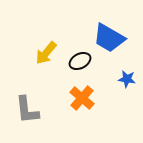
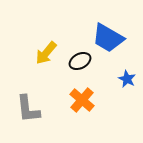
blue trapezoid: moved 1 px left
blue star: rotated 18 degrees clockwise
orange cross: moved 2 px down
gray L-shape: moved 1 px right, 1 px up
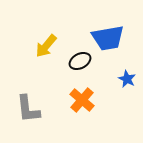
blue trapezoid: rotated 40 degrees counterclockwise
yellow arrow: moved 7 px up
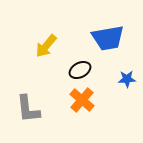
black ellipse: moved 9 px down
blue star: rotated 30 degrees counterclockwise
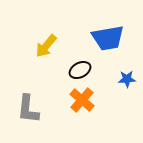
gray L-shape: rotated 12 degrees clockwise
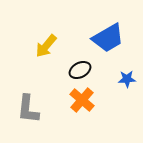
blue trapezoid: rotated 20 degrees counterclockwise
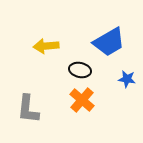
blue trapezoid: moved 1 px right, 4 px down
yellow arrow: rotated 45 degrees clockwise
black ellipse: rotated 40 degrees clockwise
blue star: rotated 12 degrees clockwise
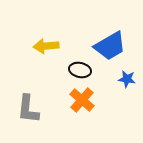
blue trapezoid: moved 1 px right, 4 px down
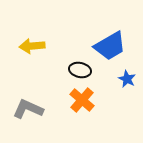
yellow arrow: moved 14 px left
blue star: rotated 18 degrees clockwise
gray L-shape: rotated 108 degrees clockwise
